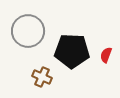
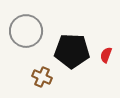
gray circle: moved 2 px left
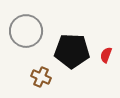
brown cross: moved 1 px left
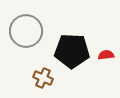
red semicircle: rotated 63 degrees clockwise
brown cross: moved 2 px right, 1 px down
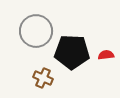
gray circle: moved 10 px right
black pentagon: moved 1 px down
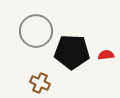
brown cross: moved 3 px left, 5 px down
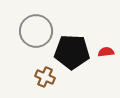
red semicircle: moved 3 px up
brown cross: moved 5 px right, 6 px up
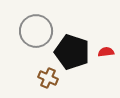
black pentagon: rotated 16 degrees clockwise
brown cross: moved 3 px right, 1 px down
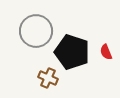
red semicircle: rotated 105 degrees counterclockwise
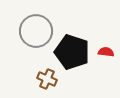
red semicircle: rotated 119 degrees clockwise
brown cross: moved 1 px left, 1 px down
